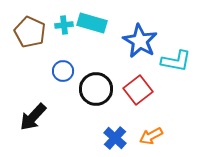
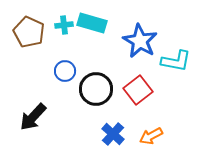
brown pentagon: moved 1 px left
blue circle: moved 2 px right
blue cross: moved 2 px left, 4 px up
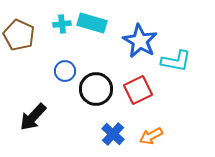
cyan cross: moved 2 px left, 1 px up
brown pentagon: moved 10 px left, 3 px down
red square: rotated 12 degrees clockwise
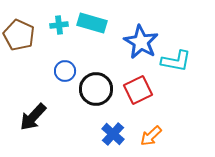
cyan cross: moved 3 px left, 1 px down
blue star: moved 1 px right, 1 px down
orange arrow: rotated 15 degrees counterclockwise
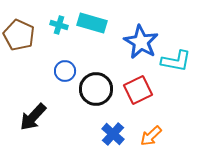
cyan cross: rotated 24 degrees clockwise
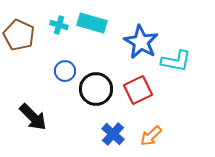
black arrow: rotated 88 degrees counterclockwise
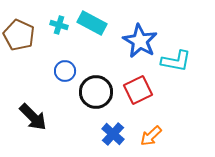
cyan rectangle: rotated 12 degrees clockwise
blue star: moved 1 px left, 1 px up
black circle: moved 3 px down
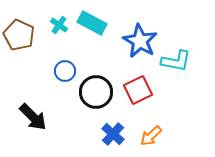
cyan cross: rotated 18 degrees clockwise
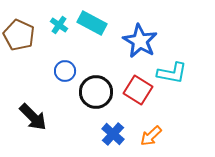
cyan L-shape: moved 4 px left, 12 px down
red square: rotated 32 degrees counterclockwise
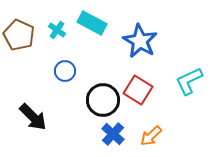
cyan cross: moved 2 px left, 5 px down
cyan L-shape: moved 17 px right, 8 px down; rotated 144 degrees clockwise
black circle: moved 7 px right, 8 px down
